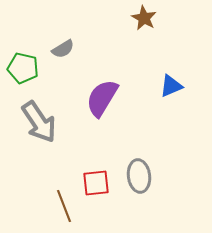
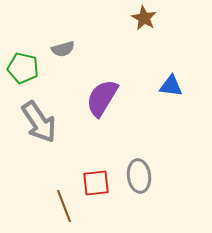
gray semicircle: rotated 15 degrees clockwise
blue triangle: rotated 30 degrees clockwise
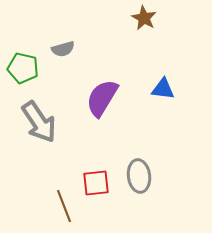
blue triangle: moved 8 px left, 3 px down
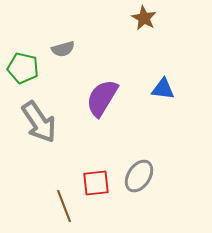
gray ellipse: rotated 40 degrees clockwise
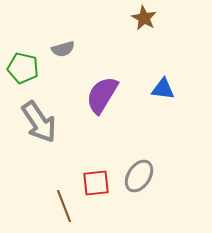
purple semicircle: moved 3 px up
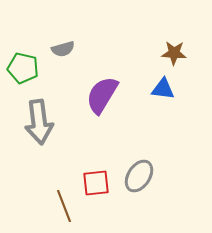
brown star: moved 30 px right, 35 px down; rotated 25 degrees counterclockwise
gray arrow: rotated 27 degrees clockwise
